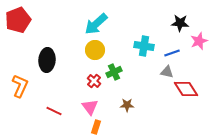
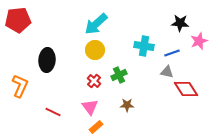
red pentagon: rotated 15 degrees clockwise
green cross: moved 5 px right, 3 px down
red line: moved 1 px left, 1 px down
orange rectangle: rotated 32 degrees clockwise
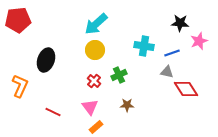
black ellipse: moved 1 px left; rotated 15 degrees clockwise
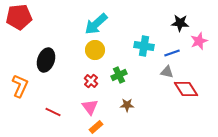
red pentagon: moved 1 px right, 3 px up
red cross: moved 3 px left
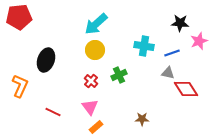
gray triangle: moved 1 px right, 1 px down
brown star: moved 15 px right, 14 px down
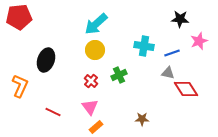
black star: moved 4 px up
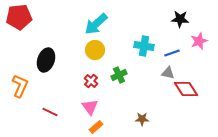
red line: moved 3 px left
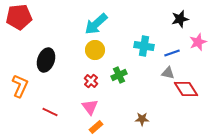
black star: rotated 18 degrees counterclockwise
pink star: moved 1 px left, 1 px down
